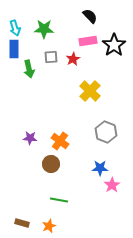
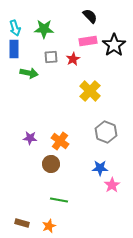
green arrow: moved 4 px down; rotated 66 degrees counterclockwise
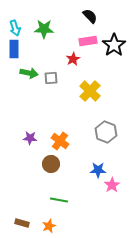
gray square: moved 21 px down
blue star: moved 2 px left, 2 px down
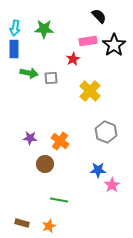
black semicircle: moved 9 px right
cyan arrow: rotated 28 degrees clockwise
brown circle: moved 6 px left
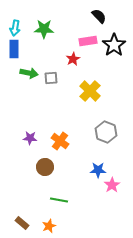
brown circle: moved 3 px down
brown rectangle: rotated 24 degrees clockwise
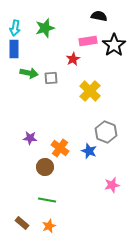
black semicircle: rotated 35 degrees counterclockwise
green star: moved 1 px right, 1 px up; rotated 18 degrees counterclockwise
orange cross: moved 7 px down
blue star: moved 9 px left, 19 px up; rotated 21 degrees clockwise
pink star: rotated 21 degrees clockwise
green line: moved 12 px left
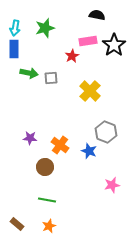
black semicircle: moved 2 px left, 1 px up
red star: moved 1 px left, 3 px up
orange cross: moved 3 px up
brown rectangle: moved 5 px left, 1 px down
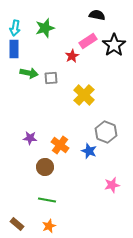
pink rectangle: rotated 24 degrees counterclockwise
yellow cross: moved 6 px left, 4 px down
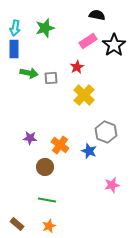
red star: moved 5 px right, 11 px down
